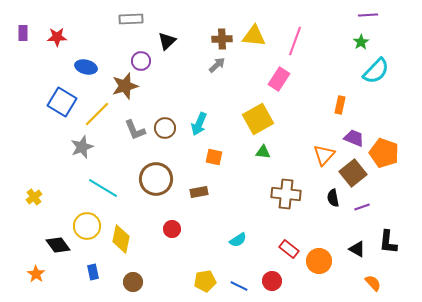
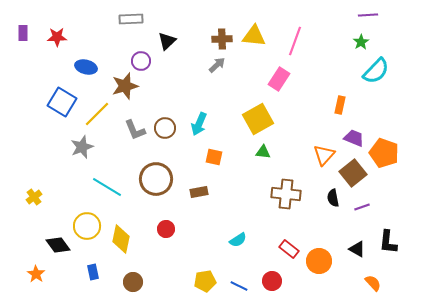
cyan line at (103, 188): moved 4 px right, 1 px up
red circle at (172, 229): moved 6 px left
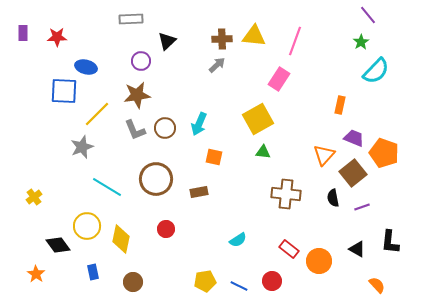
purple line at (368, 15): rotated 54 degrees clockwise
brown star at (125, 86): moved 12 px right, 9 px down; rotated 8 degrees clockwise
blue square at (62, 102): moved 2 px right, 11 px up; rotated 28 degrees counterclockwise
black L-shape at (388, 242): moved 2 px right
orange semicircle at (373, 283): moved 4 px right, 2 px down
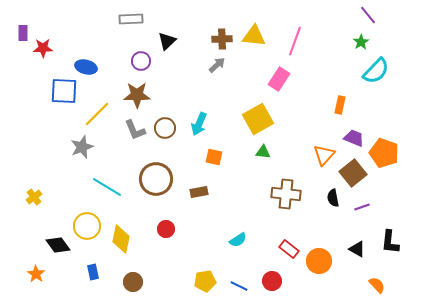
red star at (57, 37): moved 14 px left, 11 px down
brown star at (137, 95): rotated 8 degrees clockwise
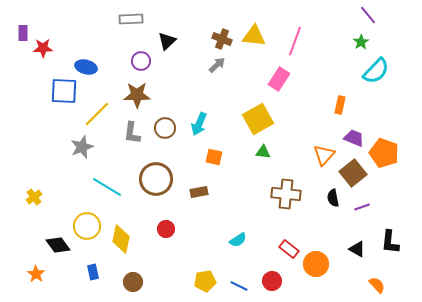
brown cross at (222, 39): rotated 24 degrees clockwise
gray L-shape at (135, 130): moved 3 px left, 3 px down; rotated 30 degrees clockwise
orange circle at (319, 261): moved 3 px left, 3 px down
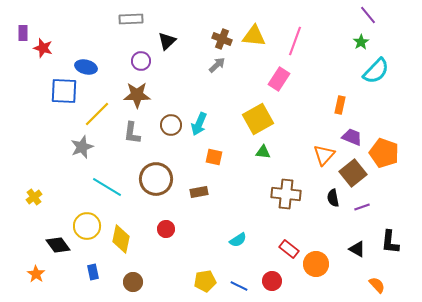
red star at (43, 48): rotated 18 degrees clockwise
brown circle at (165, 128): moved 6 px right, 3 px up
purple trapezoid at (354, 138): moved 2 px left, 1 px up
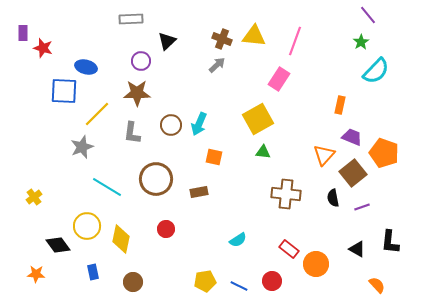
brown star at (137, 95): moved 2 px up
orange star at (36, 274): rotated 30 degrees counterclockwise
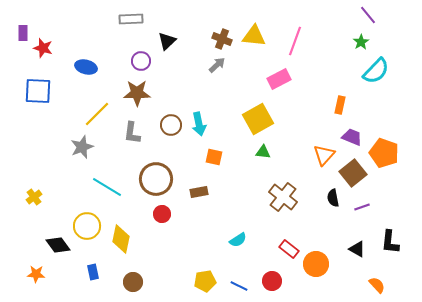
pink rectangle at (279, 79): rotated 30 degrees clockwise
blue square at (64, 91): moved 26 px left
cyan arrow at (199, 124): rotated 35 degrees counterclockwise
brown cross at (286, 194): moved 3 px left, 3 px down; rotated 32 degrees clockwise
red circle at (166, 229): moved 4 px left, 15 px up
